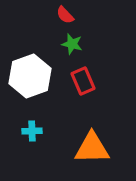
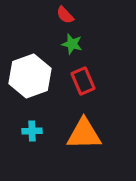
orange triangle: moved 8 px left, 14 px up
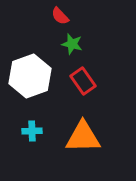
red semicircle: moved 5 px left, 1 px down
red rectangle: rotated 12 degrees counterclockwise
orange triangle: moved 1 px left, 3 px down
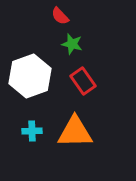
orange triangle: moved 8 px left, 5 px up
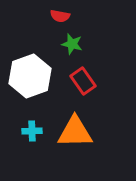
red semicircle: rotated 36 degrees counterclockwise
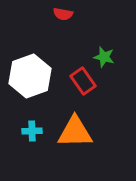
red semicircle: moved 3 px right, 2 px up
green star: moved 32 px right, 13 px down
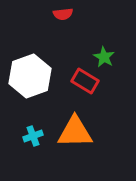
red semicircle: rotated 18 degrees counterclockwise
green star: rotated 15 degrees clockwise
red rectangle: moved 2 px right; rotated 24 degrees counterclockwise
cyan cross: moved 1 px right, 5 px down; rotated 18 degrees counterclockwise
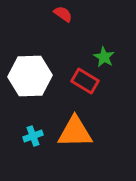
red semicircle: rotated 138 degrees counterclockwise
white hexagon: rotated 18 degrees clockwise
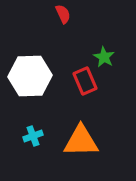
red semicircle: rotated 30 degrees clockwise
red rectangle: rotated 36 degrees clockwise
orange triangle: moved 6 px right, 9 px down
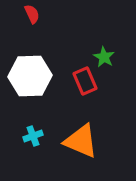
red semicircle: moved 31 px left
orange triangle: rotated 24 degrees clockwise
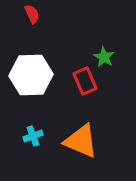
white hexagon: moved 1 px right, 1 px up
